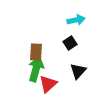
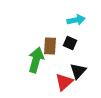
black square: rotated 32 degrees counterclockwise
brown rectangle: moved 14 px right, 6 px up
green arrow: moved 9 px up
red triangle: moved 16 px right, 2 px up
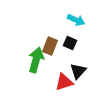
cyan arrow: rotated 36 degrees clockwise
brown rectangle: rotated 18 degrees clockwise
red triangle: rotated 24 degrees clockwise
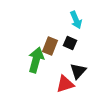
cyan arrow: rotated 42 degrees clockwise
red triangle: moved 1 px right, 2 px down
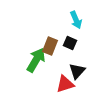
green arrow: rotated 15 degrees clockwise
black triangle: moved 1 px left
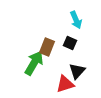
brown rectangle: moved 3 px left, 1 px down
green arrow: moved 2 px left, 3 px down
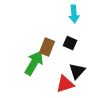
cyan arrow: moved 2 px left, 6 px up; rotated 18 degrees clockwise
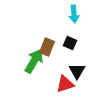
green arrow: moved 2 px up
black triangle: rotated 12 degrees counterclockwise
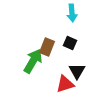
cyan arrow: moved 2 px left, 1 px up
green arrow: moved 1 px left
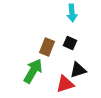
green arrow: moved 10 px down
black triangle: moved 1 px right, 1 px up; rotated 42 degrees clockwise
